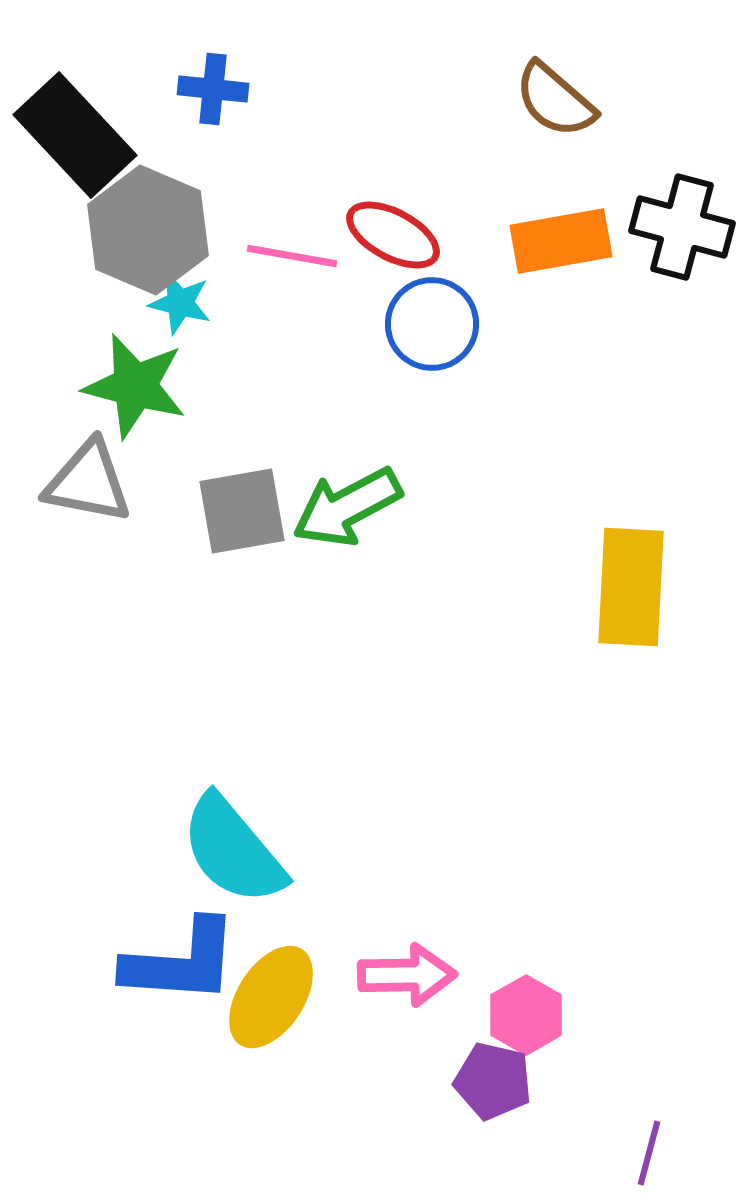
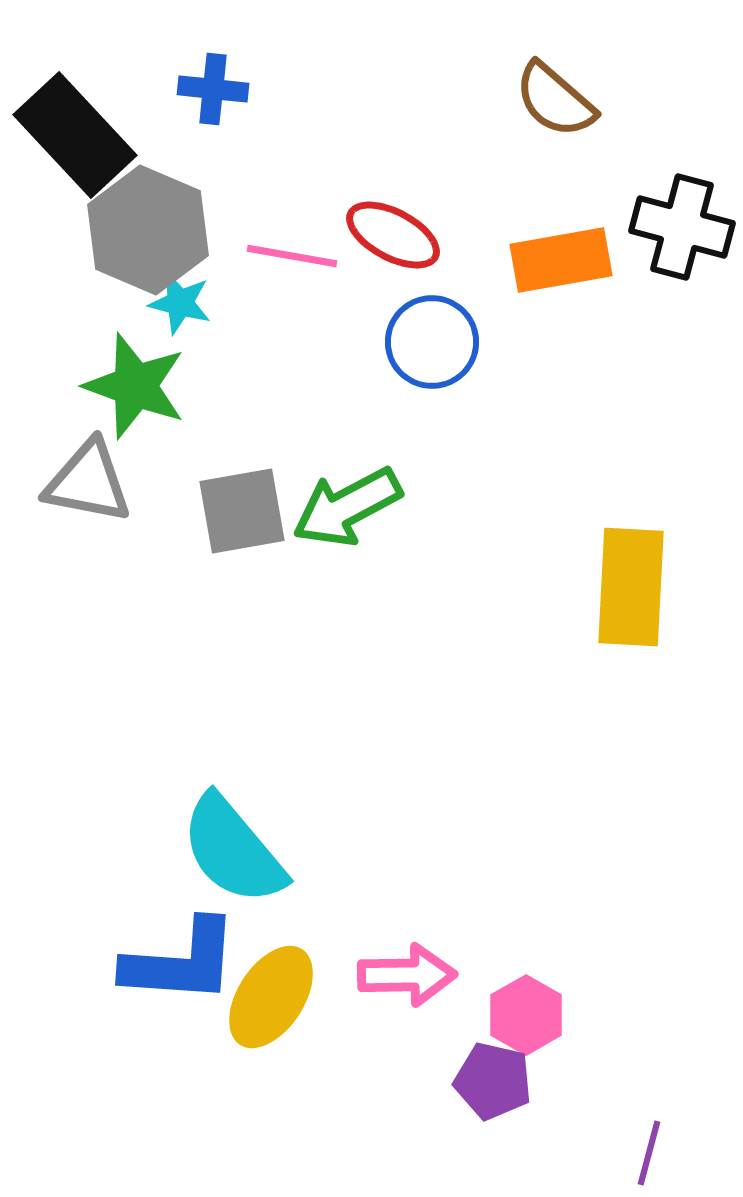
orange rectangle: moved 19 px down
blue circle: moved 18 px down
green star: rotated 5 degrees clockwise
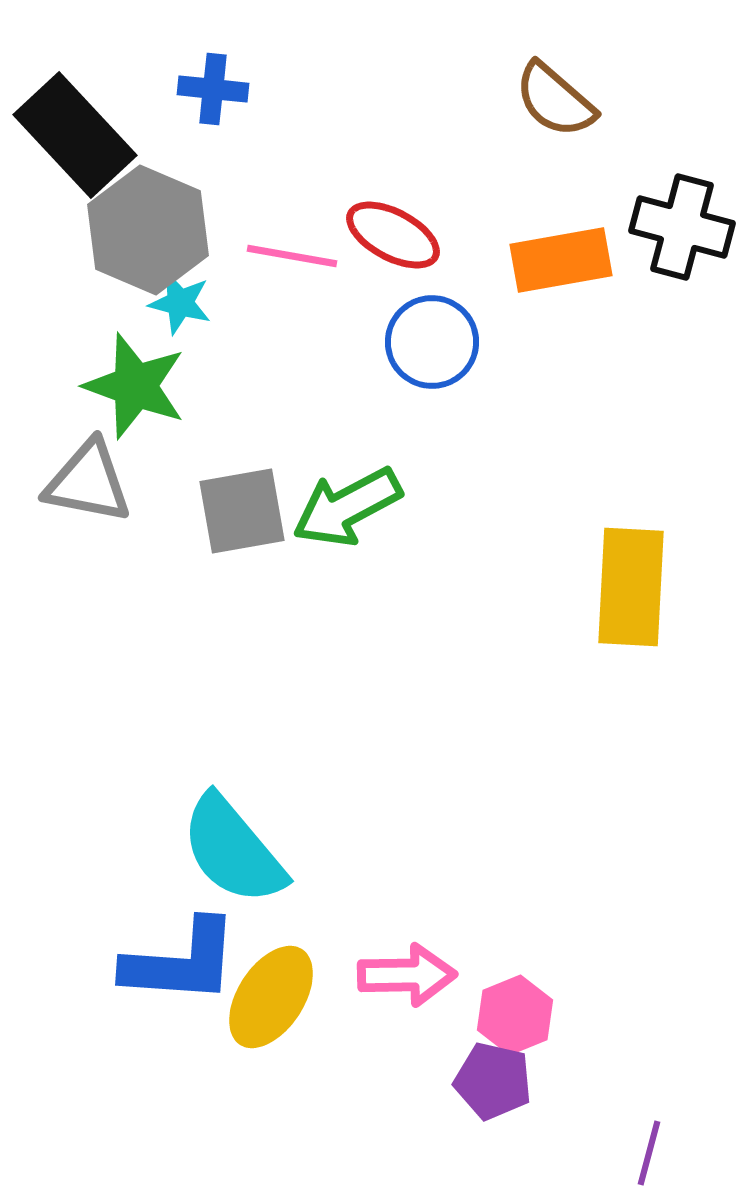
pink hexagon: moved 11 px left; rotated 8 degrees clockwise
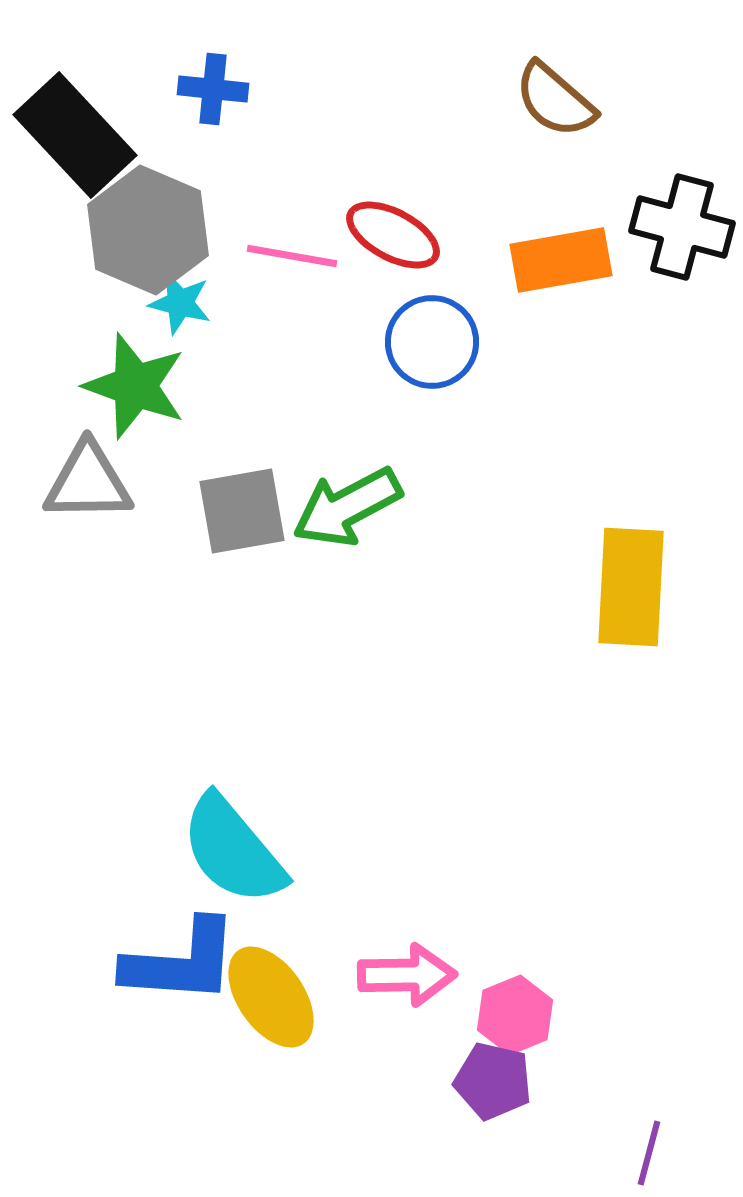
gray triangle: rotated 12 degrees counterclockwise
yellow ellipse: rotated 68 degrees counterclockwise
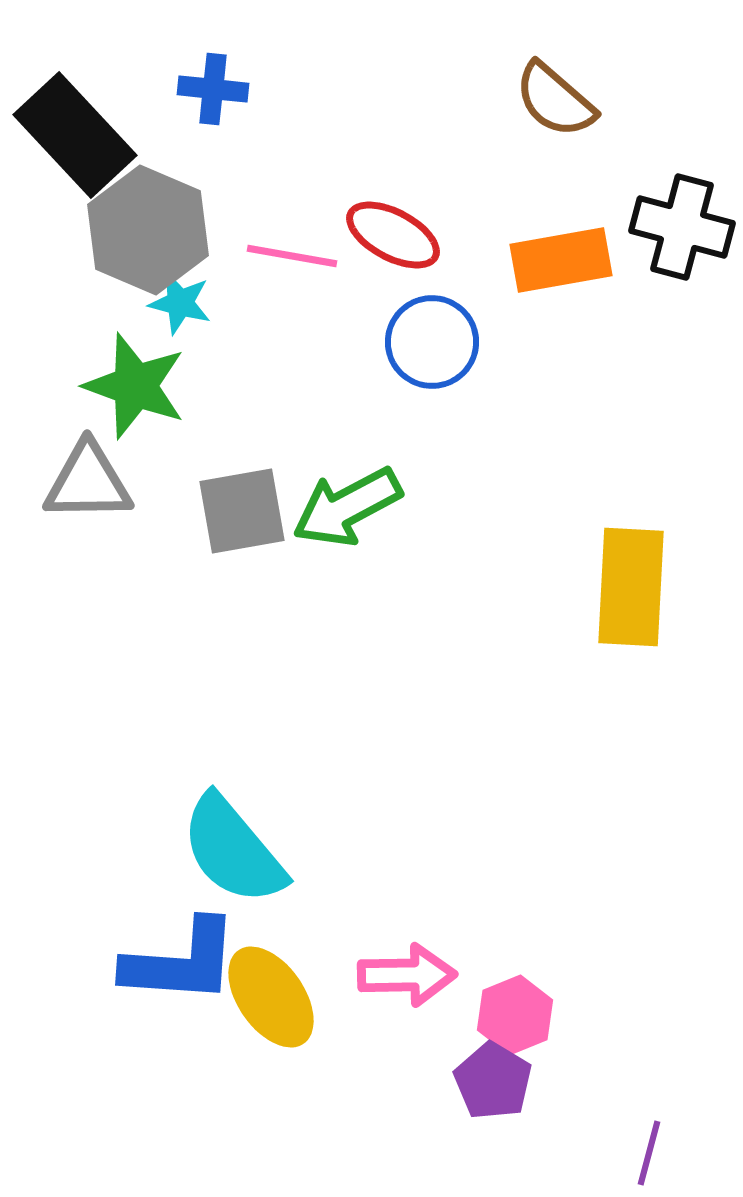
purple pentagon: rotated 18 degrees clockwise
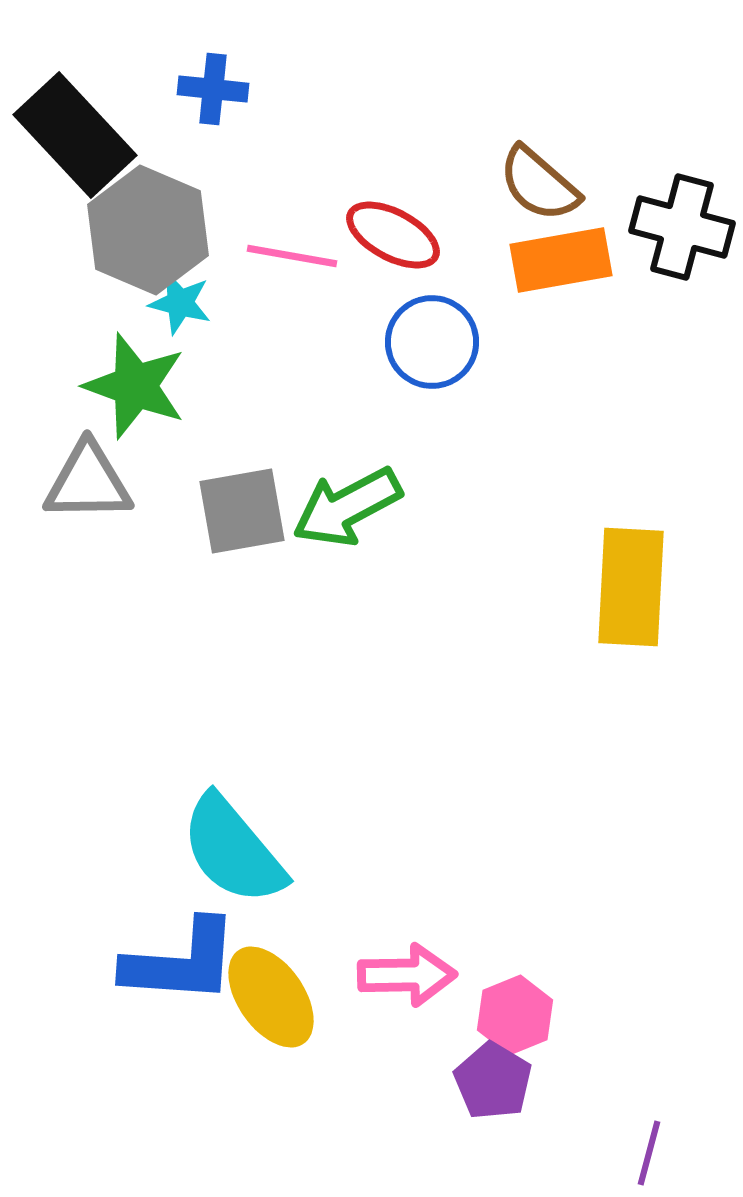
brown semicircle: moved 16 px left, 84 px down
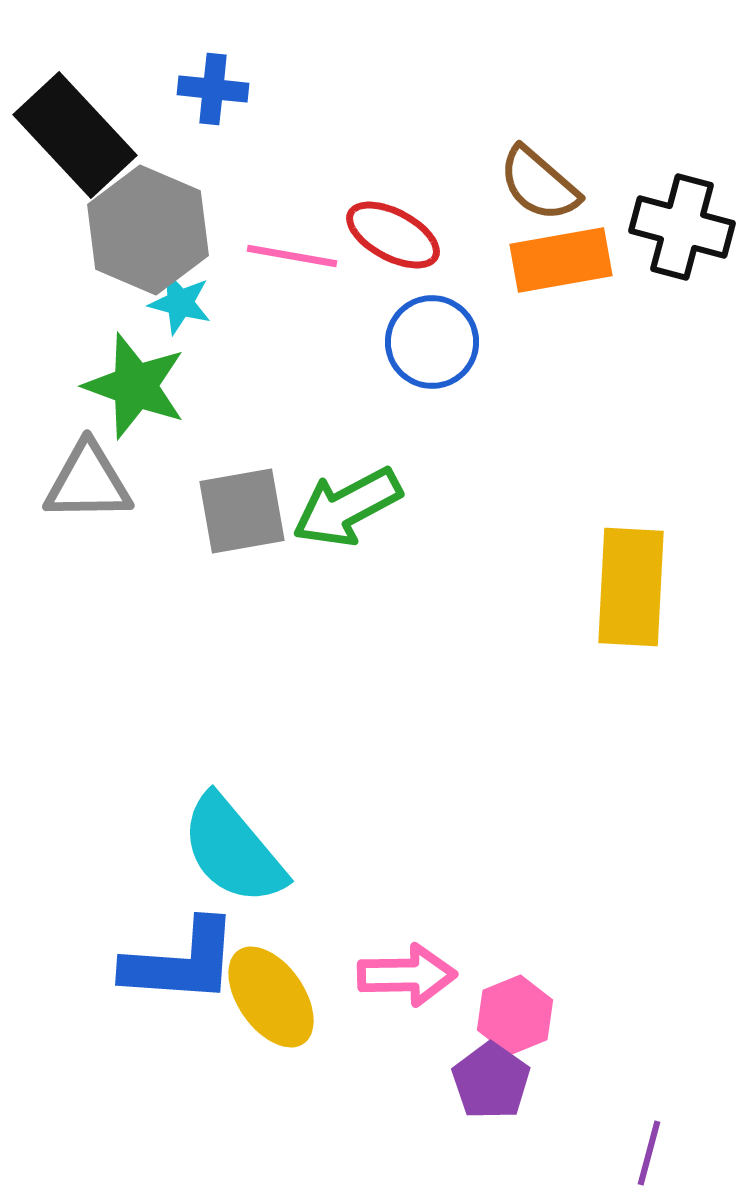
purple pentagon: moved 2 px left; rotated 4 degrees clockwise
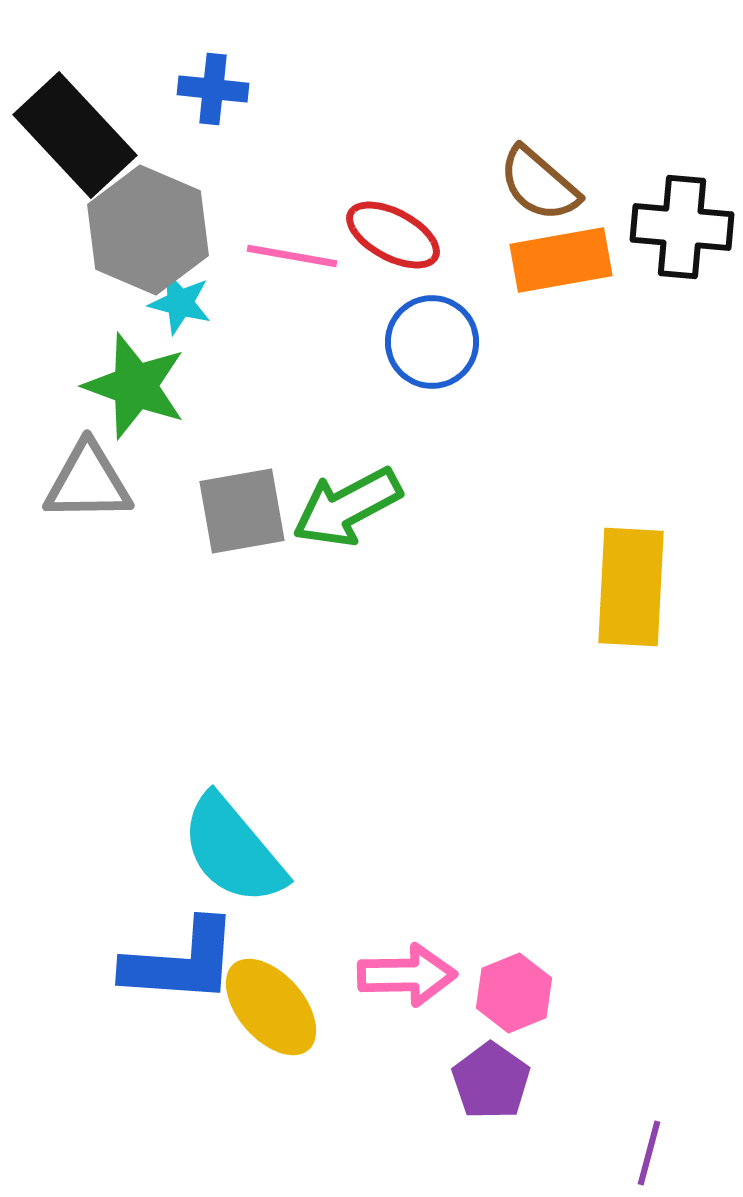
black cross: rotated 10 degrees counterclockwise
yellow ellipse: moved 10 px down; rotated 6 degrees counterclockwise
pink hexagon: moved 1 px left, 22 px up
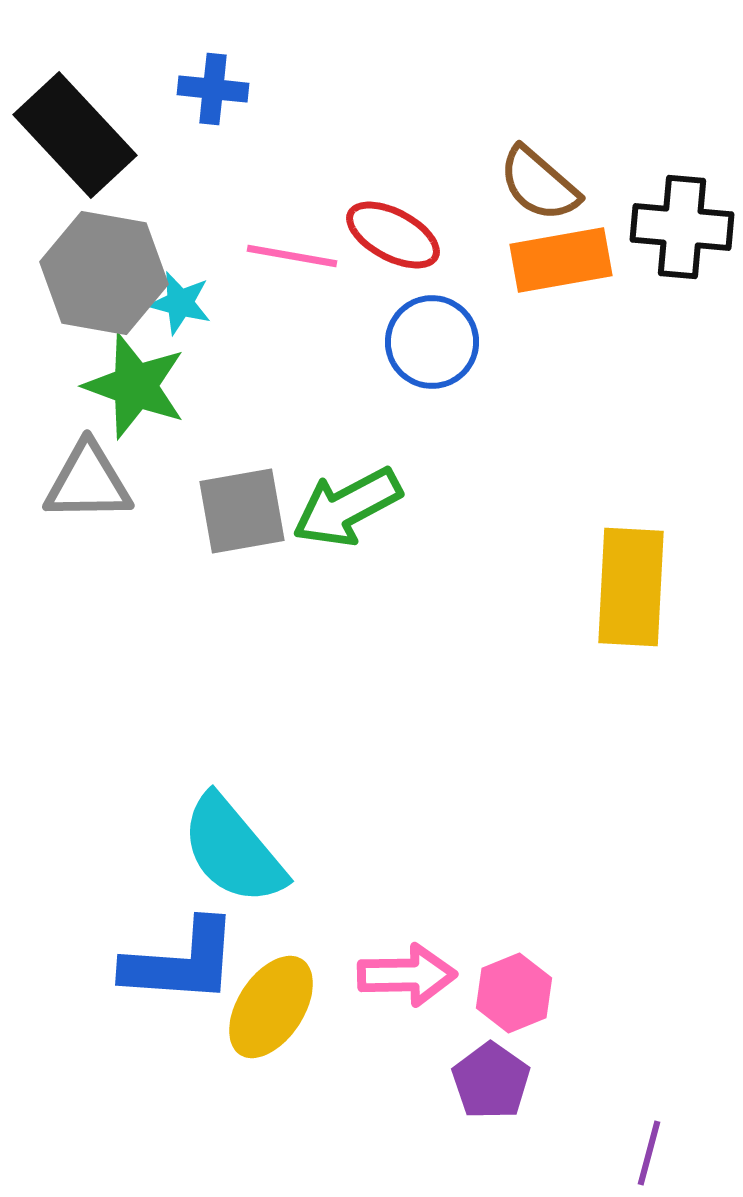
gray hexagon: moved 44 px left, 43 px down; rotated 13 degrees counterclockwise
yellow ellipse: rotated 74 degrees clockwise
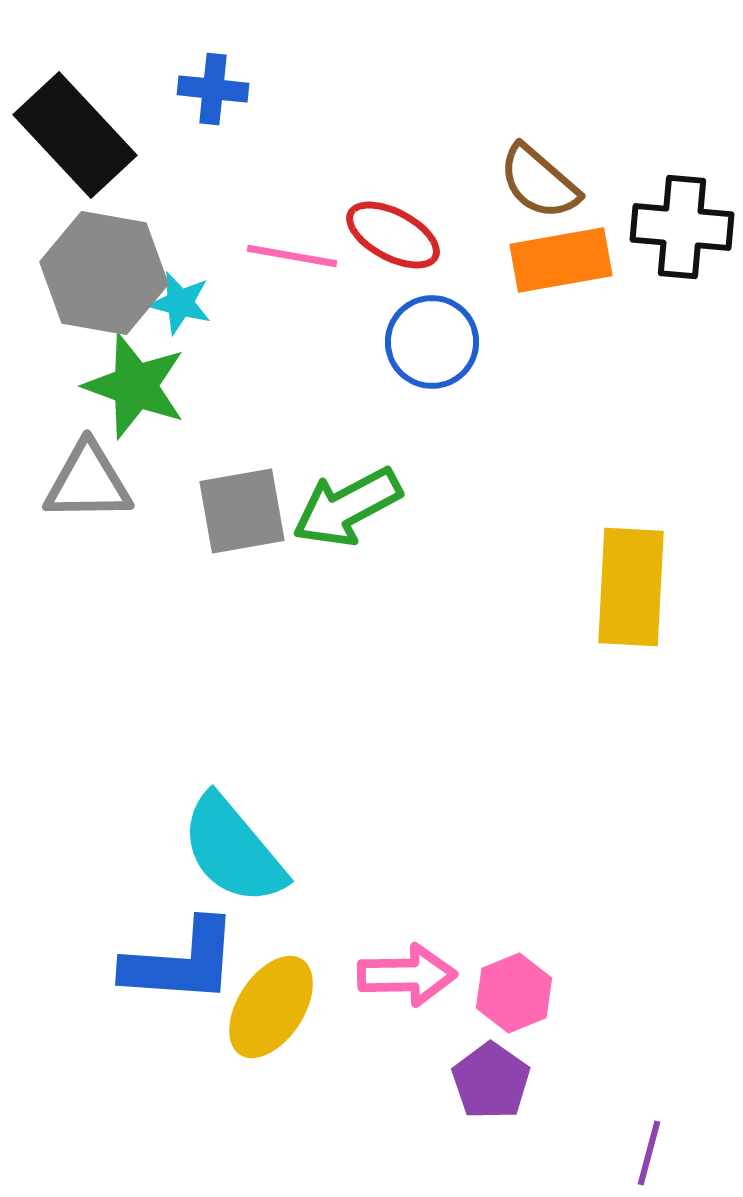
brown semicircle: moved 2 px up
